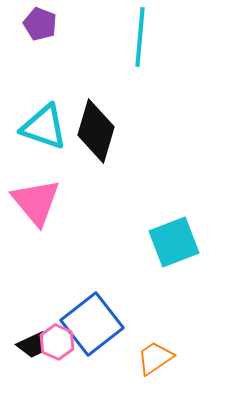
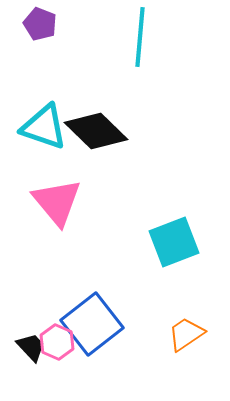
black diamond: rotated 62 degrees counterclockwise
pink triangle: moved 21 px right
black trapezoid: moved 1 px left, 2 px down; rotated 108 degrees counterclockwise
orange trapezoid: moved 31 px right, 24 px up
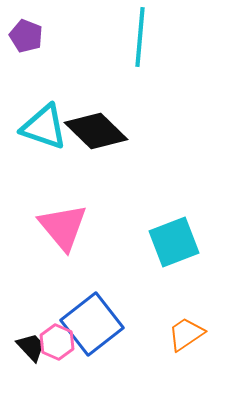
purple pentagon: moved 14 px left, 12 px down
pink triangle: moved 6 px right, 25 px down
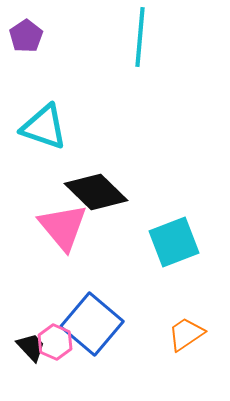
purple pentagon: rotated 16 degrees clockwise
black diamond: moved 61 px down
blue square: rotated 12 degrees counterclockwise
pink hexagon: moved 2 px left
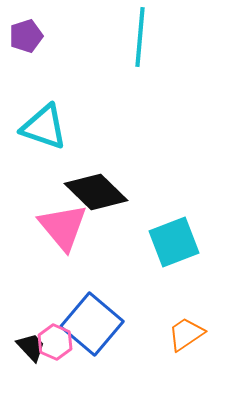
purple pentagon: rotated 16 degrees clockwise
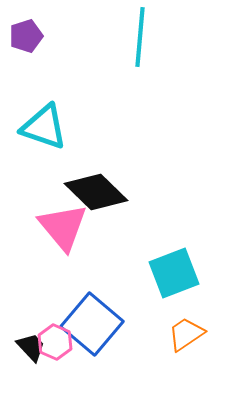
cyan square: moved 31 px down
